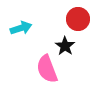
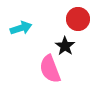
pink semicircle: moved 3 px right
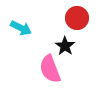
red circle: moved 1 px left, 1 px up
cyan arrow: rotated 45 degrees clockwise
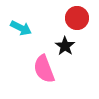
pink semicircle: moved 6 px left
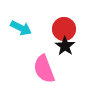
red circle: moved 13 px left, 11 px down
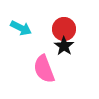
black star: moved 1 px left
